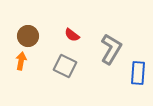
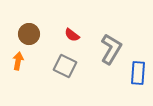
brown circle: moved 1 px right, 2 px up
orange arrow: moved 3 px left
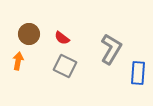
red semicircle: moved 10 px left, 3 px down
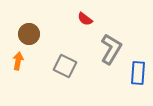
red semicircle: moved 23 px right, 19 px up
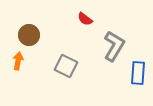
brown circle: moved 1 px down
gray L-shape: moved 3 px right, 3 px up
gray square: moved 1 px right
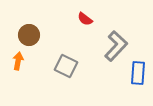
gray L-shape: moved 2 px right; rotated 12 degrees clockwise
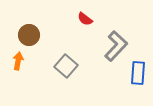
gray square: rotated 15 degrees clockwise
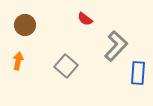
brown circle: moved 4 px left, 10 px up
